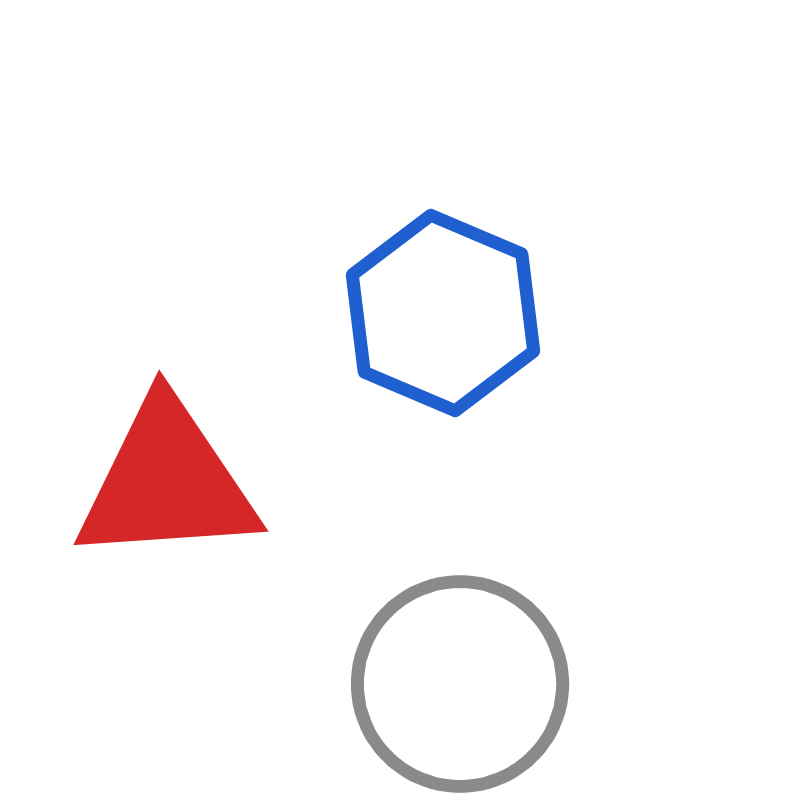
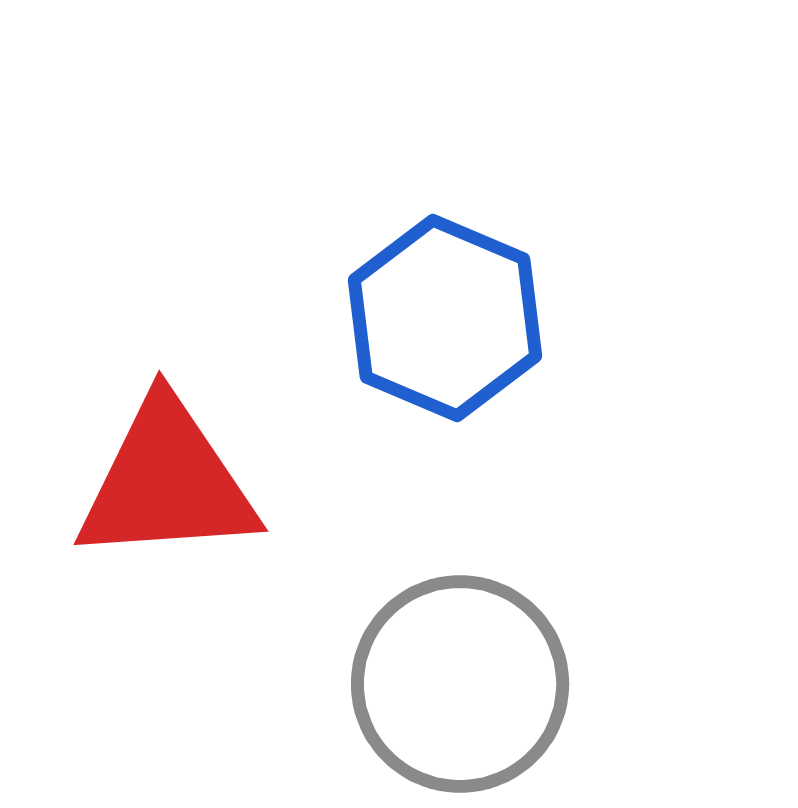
blue hexagon: moved 2 px right, 5 px down
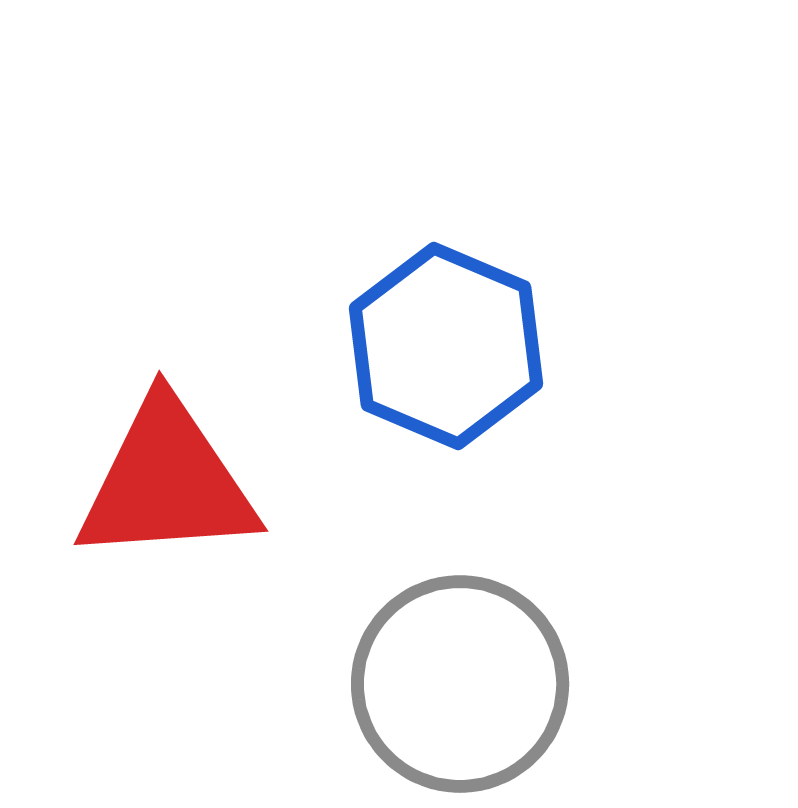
blue hexagon: moved 1 px right, 28 px down
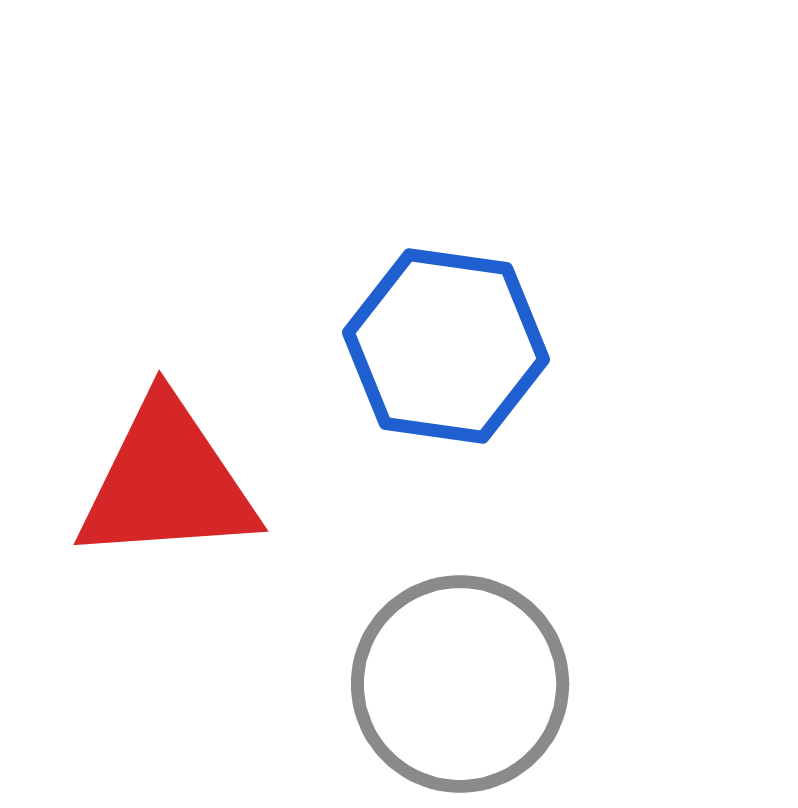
blue hexagon: rotated 15 degrees counterclockwise
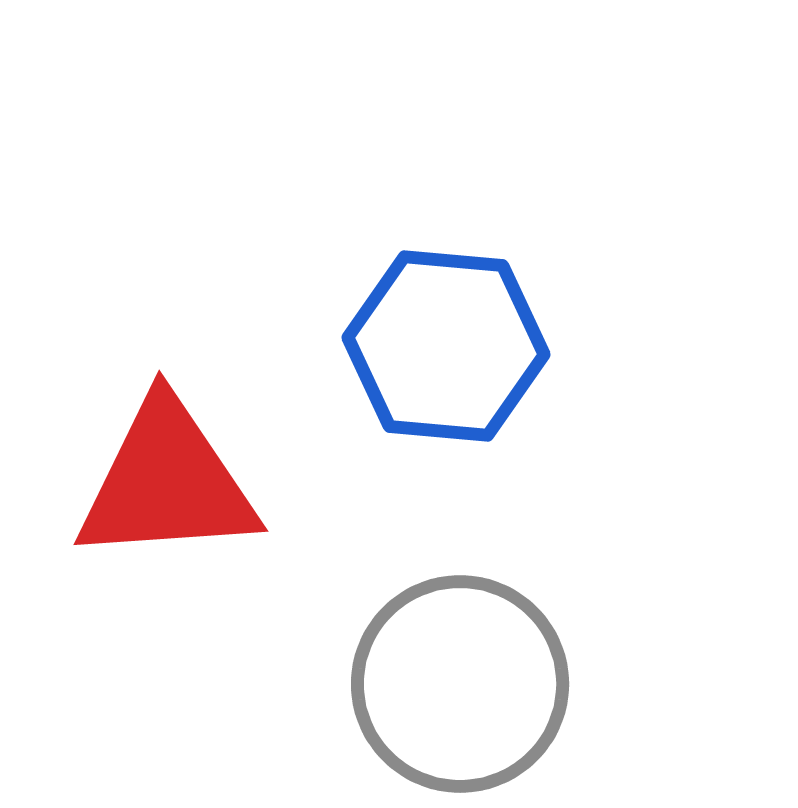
blue hexagon: rotated 3 degrees counterclockwise
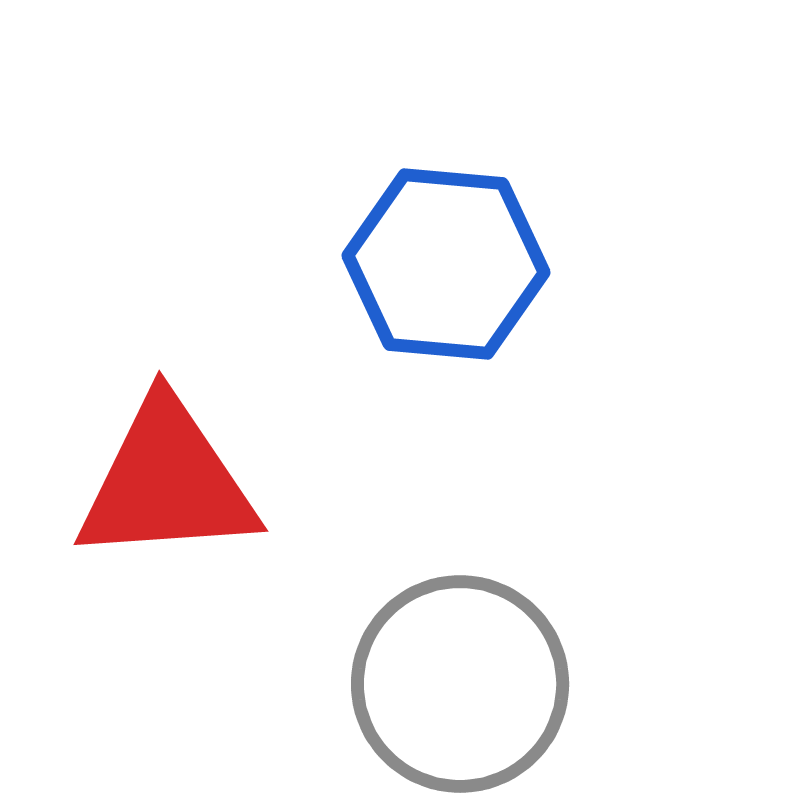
blue hexagon: moved 82 px up
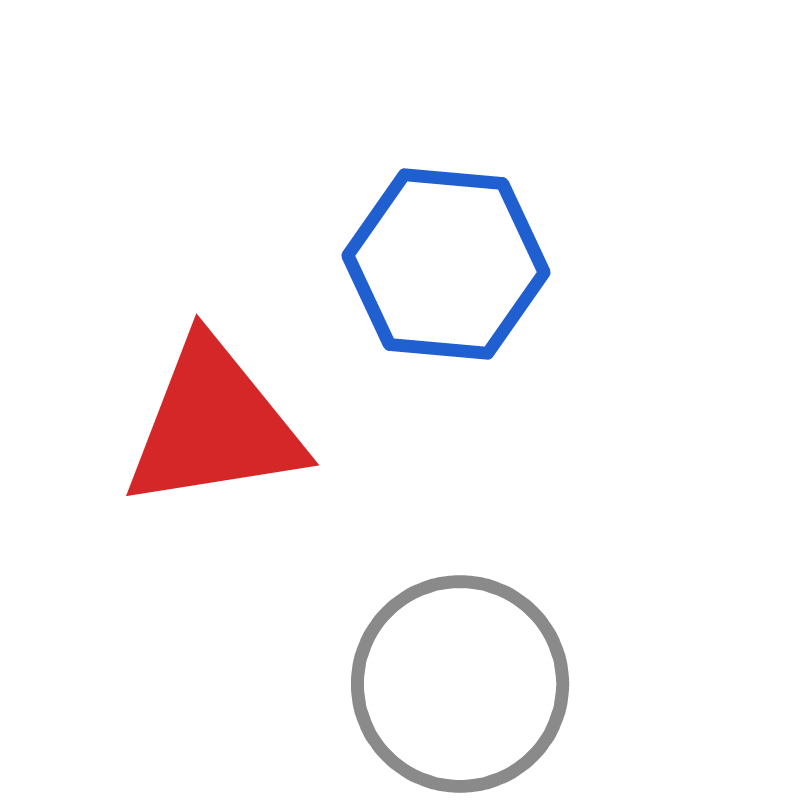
red triangle: moved 47 px right, 57 px up; rotated 5 degrees counterclockwise
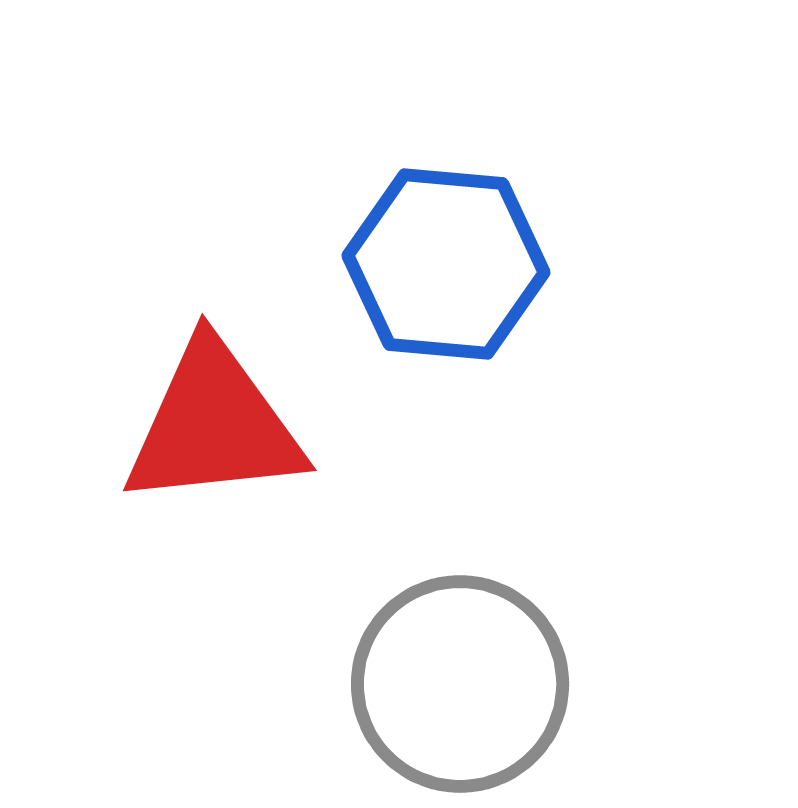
red triangle: rotated 3 degrees clockwise
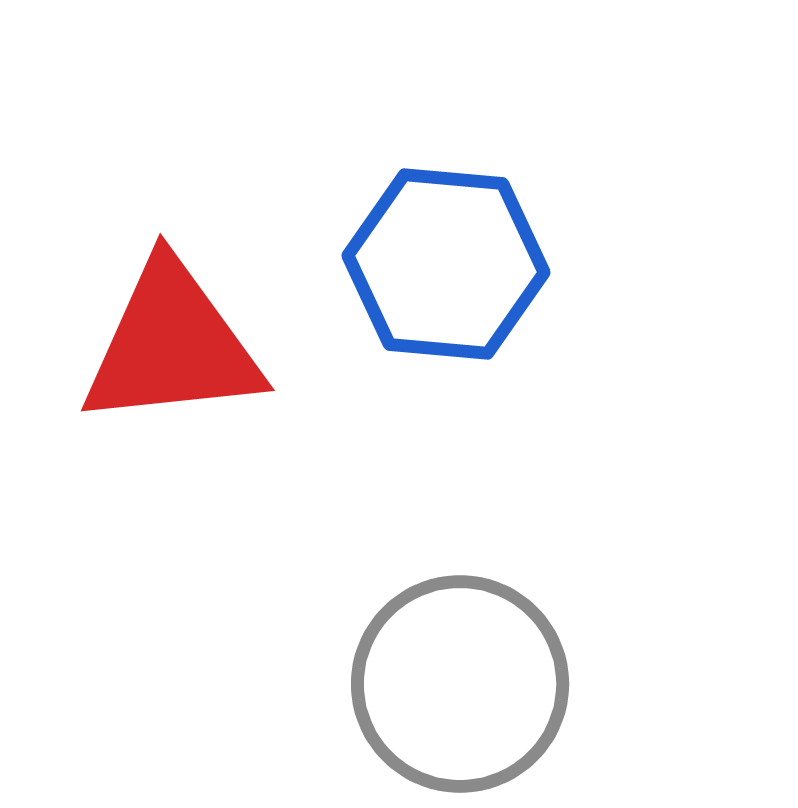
red triangle: moved 42 px left, 80 px up
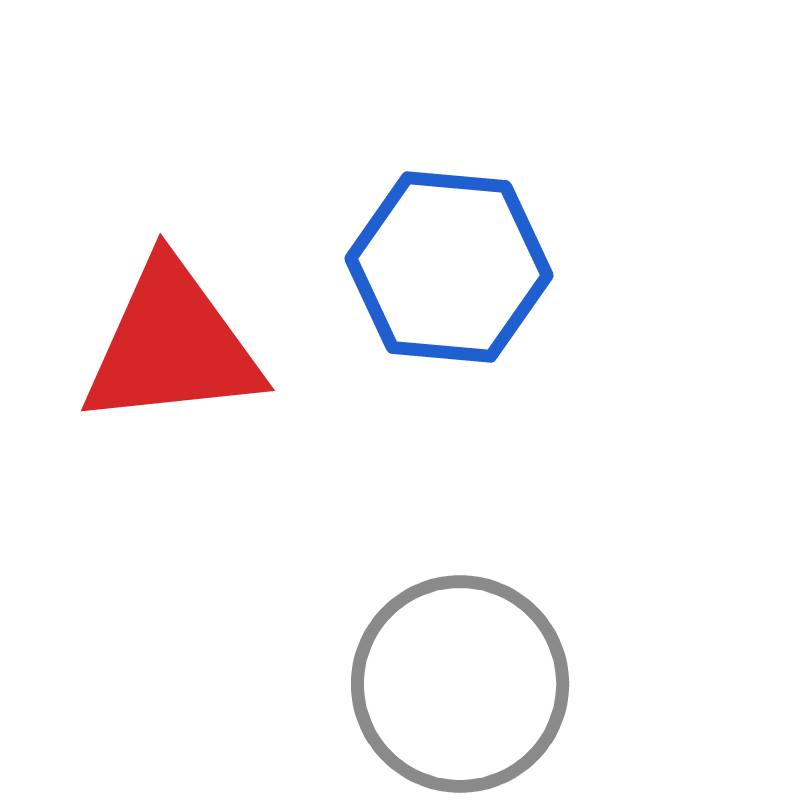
blue hexagon: moved 3 px right, 3 px down
